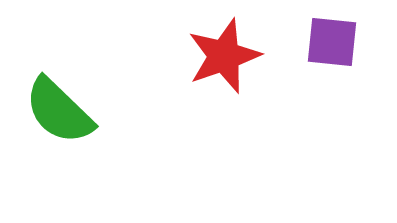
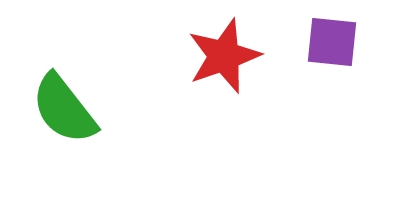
green semicircle: moved 5 px right, 2 px up; rotated 8 degrees clockwise
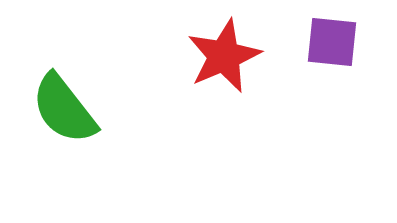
red star: rotated 4 degrees counterclockwise
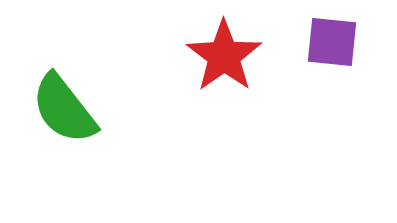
red star: rotated 12 degrees counterclockwise
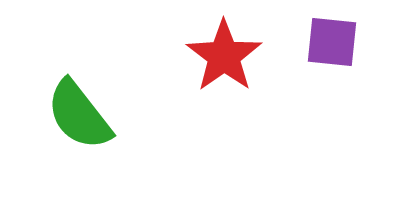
green semicircle: moved 15 px right, 6 px down
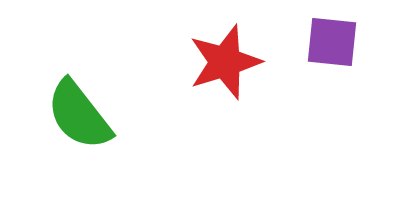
red star: moved 1 px right, 6 px down; rotated 18 degrees clockwise
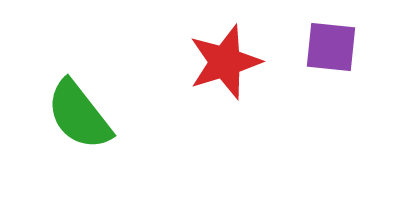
purple square: moved 1 px left, 5 px down
